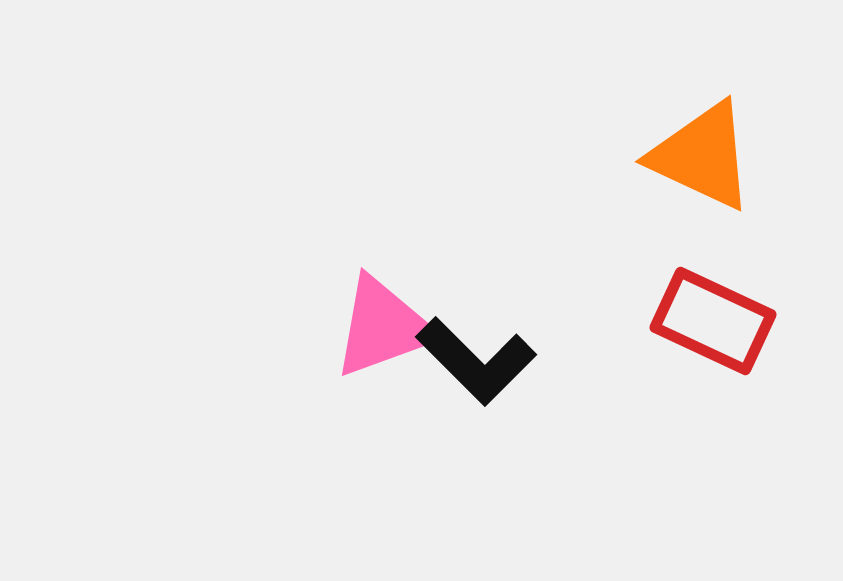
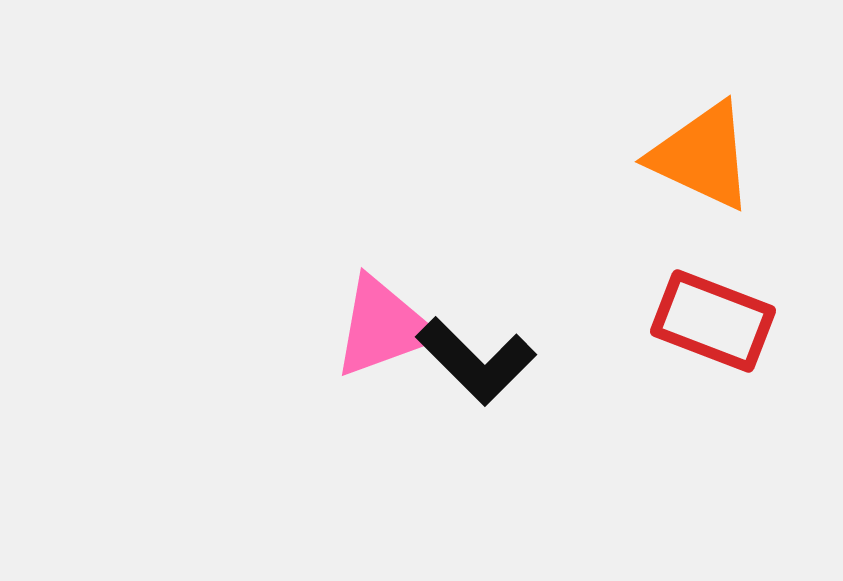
red rectangle: rotated 4 degrees counterclockwise
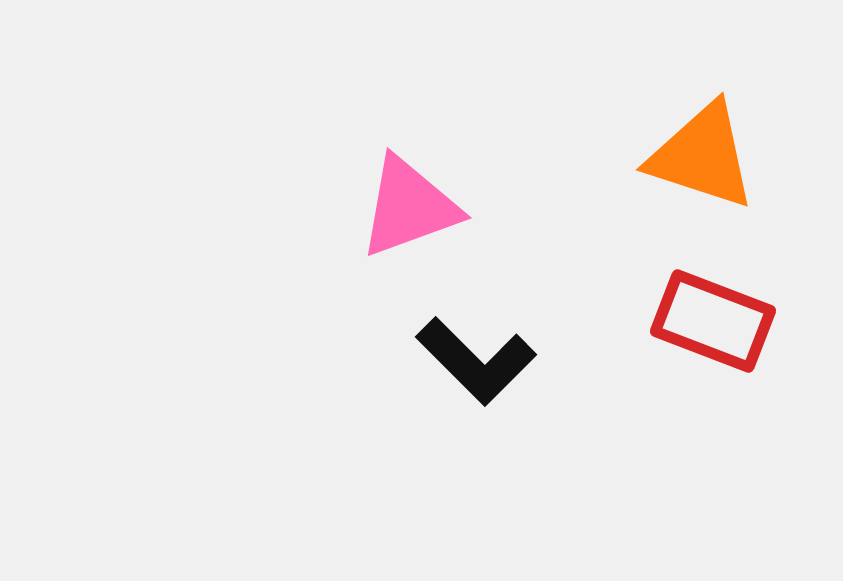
orange triangle: rotated 7 degrees counterclockwise
pink triangle: moved 26 px right, 120 px up
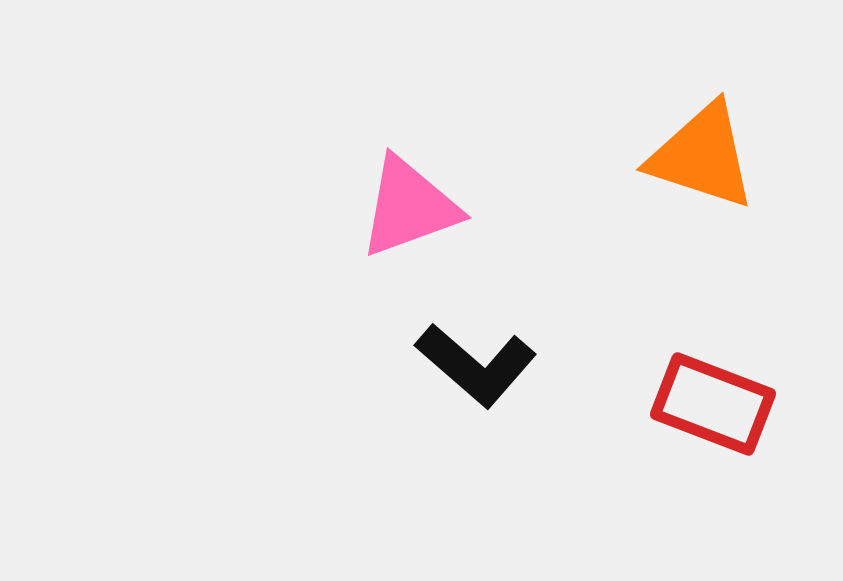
red rectangle: moved 83 px down
black L-shape: moved 4 px down; rotated 4 degrees counterclockwise
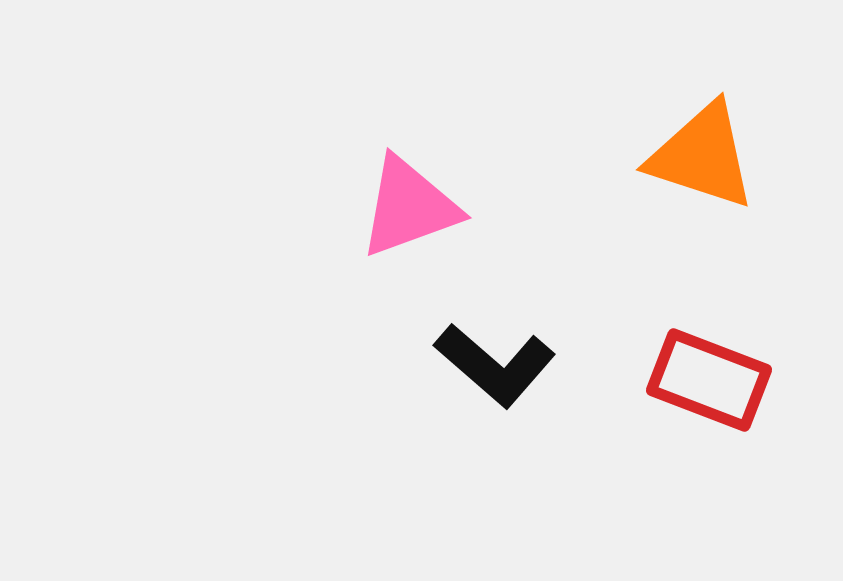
black L-shape: moved 19 px right
red rectangle: moved 4 px left, 24 px up
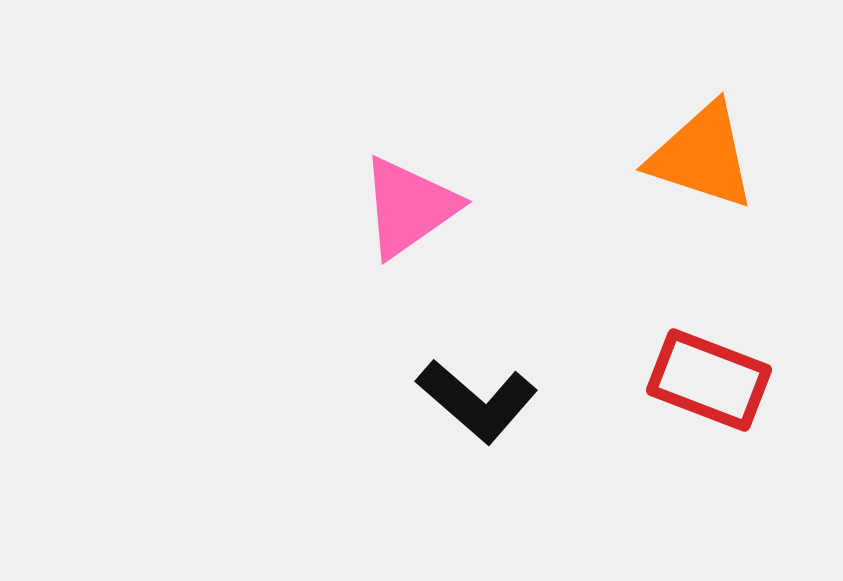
pink triangle: rotated 15 degrees counterclockwise
black L-shape: moved 18 px left, 36 px down
